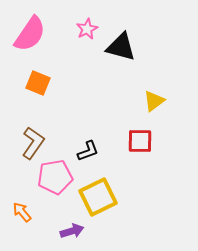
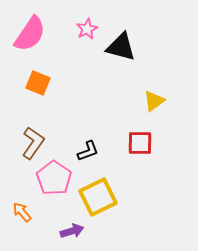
red square: moved 2 px down
pink pentagon: moved 1 px left, 1 px down; rotated 28 degrees counterclockwise
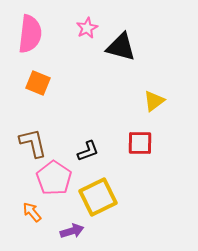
pink star: moved 1 px up
pink semicircle: rotated 27 degrees counterclockwise
brown L-shape: rotated 48 degrees counterclockwise
orange arrow: moved 10 px right
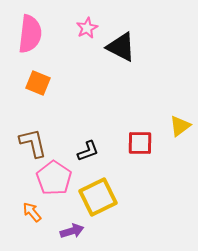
black triangle: rotated 12 degrees clockwise
yellow triangle: moved 26 px right, 25 px down
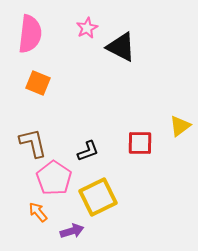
orange arrow: moved 6 px right
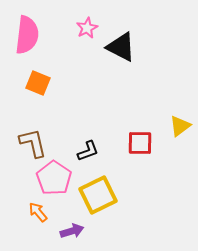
pink semicircle: moved 3 px left, 1 px down
yellow square: moved 2 px up
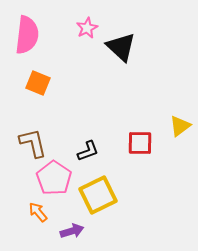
black triangle: rotated 16 degrees clockwise
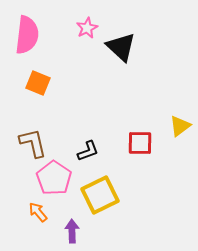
yellow square: moved 2 px right
purple arrow: rotated 75 degrees counterclockwise
